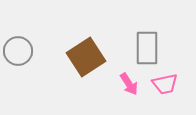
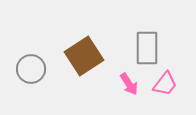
gray circle: moved 13 px right, 18 px down
brown square: moved 2 px left, 1 px up
pink trapezoid: rotated 40 degrees counterclockwise
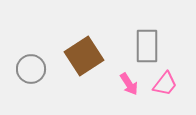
gray rectangle: moved 2 px up
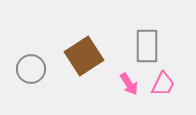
pink trapezoid: moved 2 px left; rotated 12 degrees counterclockwise
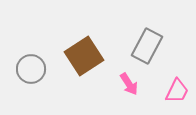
gray rectangle: rotated 28 degrees clockwise
pink trapezoid: moved 14 px right, 7 px down
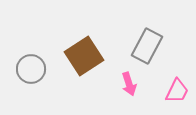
pink arrow: rotated 15 degrees clockwise
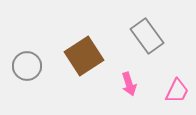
gray rectangle: moved 10 px up; rotated 64 degrees counterclockwise
gray circle: moved 4 px left, 3 px up
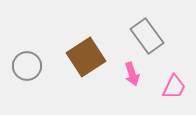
brown square: moved 2 px right, 1 px down
pink arrow: moved 3 px right, 10 px up
pink trapezoid: moved 3 px left, 4 px up
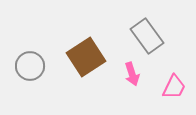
gray circle: moved 3 px right
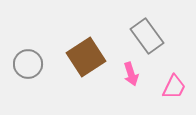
gray circle: moved 2 px left, 2 px up
pink arrow: moved 1 px left
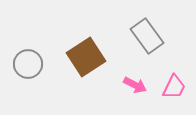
pink arrow: moved 4 px right, 11 px down; rotated 45 degrees counterclockwise
